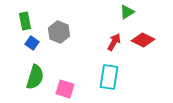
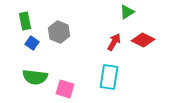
green semicircle: rotated 80 degrees clockwise
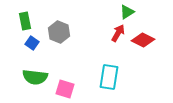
red arrow: moved 4 px right, 9 px up
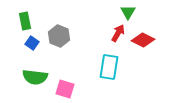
green triangle: moved 1 px right; rotated 28 degrees counterclockwise
gray hexagon: moved 4 px down
cyan rectangle: moved 10 px up
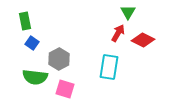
gray hexagon: moved 23 px down; rotated 10 degrees clockwise
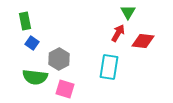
red diamond: moved 1 px down; rotated 20 degrees counterclockwise
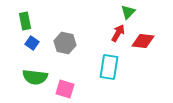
green triangle: rotated 14 degrees clockwise
gray hexagon: moved 6 px right, 16 px up; rotated 20 degrees counterclockwise
